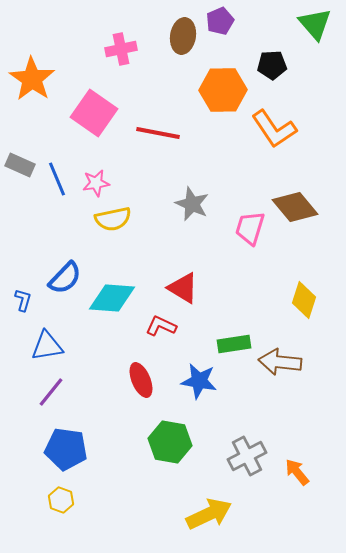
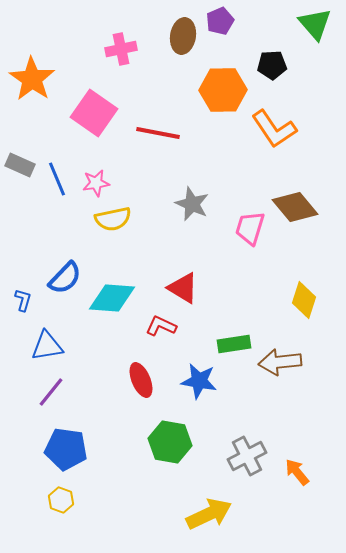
brown arrow: rotated 12 degrees counterclockwise
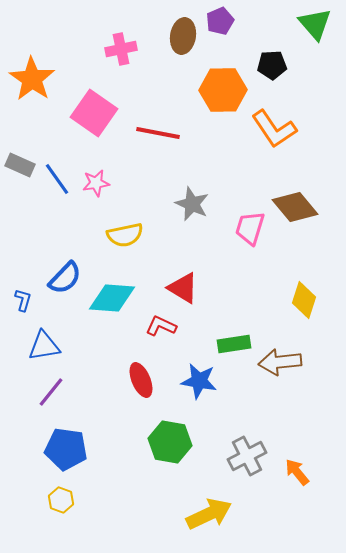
blue line: rotated 12 degrees counterclockwise
yellow semicircle: moved 12 px right, 16 px down
blue triangle: moved 3 px left
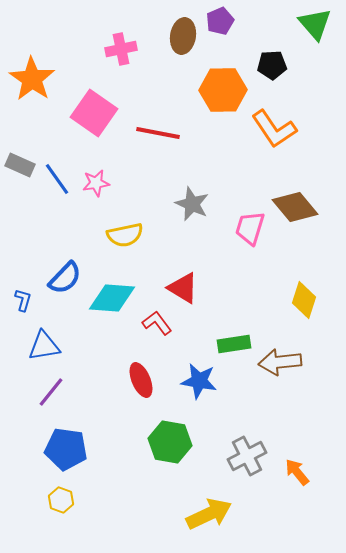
red L-shape: moved 4 px left, 3 px up; rotated 28 degrees clockwise
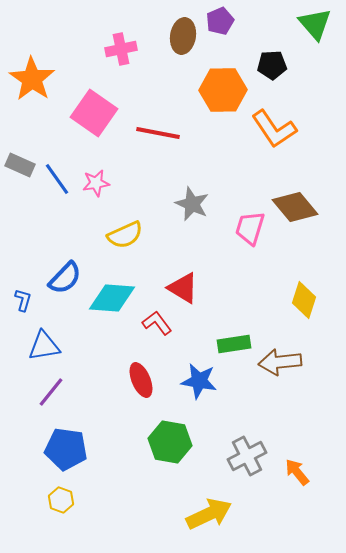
yellow semicircle: rotated 12 degrees counterclockwise
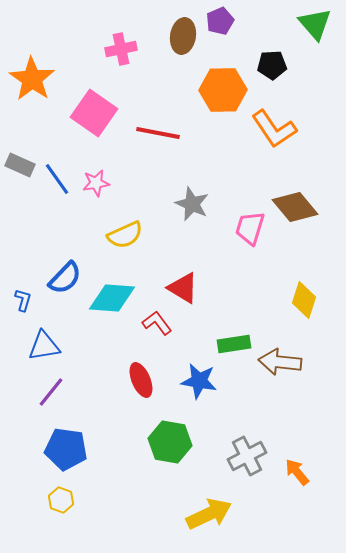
brown arrow: rotated 12 degrees clockwise
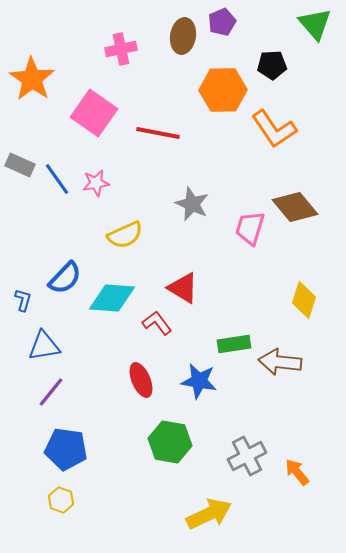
purple pentagon: moved 2 px right, 1 px down
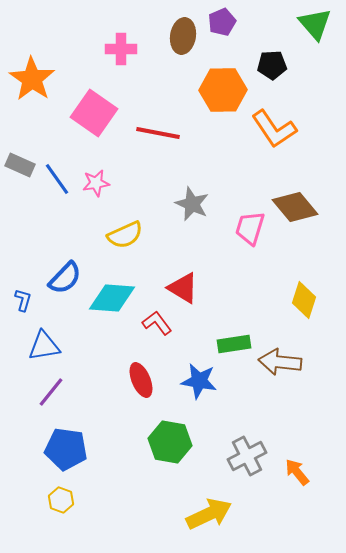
pink cross: rotated 12 degrees clockwise
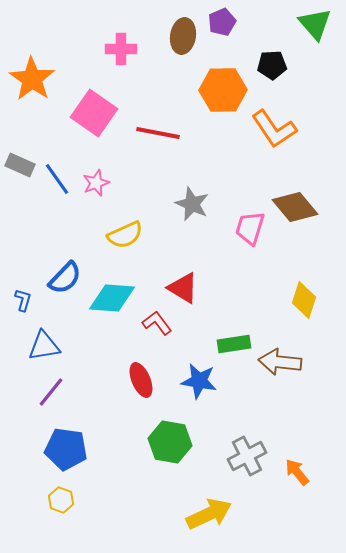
pink star: rotated 12 degrees counterclockwise
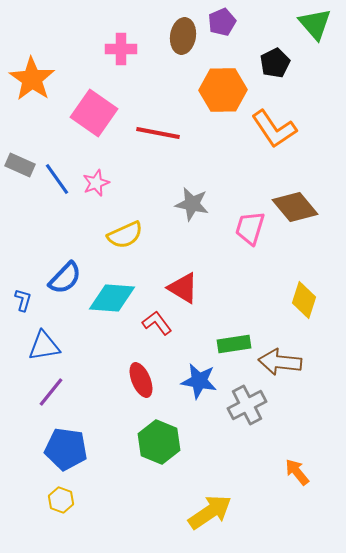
black pentagon: moved 3 px right, 2 px up; rotated 24 degrees counterclockwise
gray star: rotated 12 degrees counterclockwise
green hexagon: moved 11 px left; rotated 12 degrees clockwise
gray cross: moved 51 px up
yellow arrow: moved 1 px right, 2 px up; rotated 9 degrees counterclockwise
